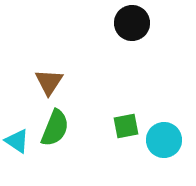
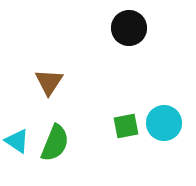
black circle: moved 3 px left, 5 px down
green semicircle: moved 15 px down
cyan circle: moved 17 px up
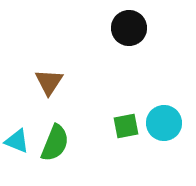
cyan triangle: rotated 12 degrees counterclockwise
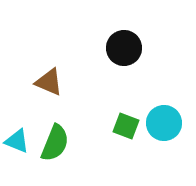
black circle: moved 5 px left, 20 px down
brown triangle: rotated 40 degrees counterclockwise
green square: rotated 32 degrees clockwise
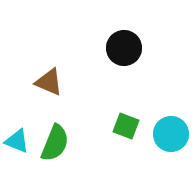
cyan circle: moved 7 px right, 11 px down
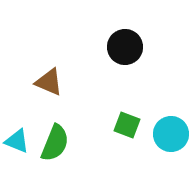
black circle: moved 1 px right, 1 px up
green square: moved 1 px right, 1 px up
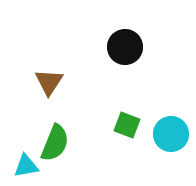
brown triangle: rotated 40 degrees clockwise
cyan triangle: moved 9 px right, 25 px down; rotated 32 degrees counterclockwise
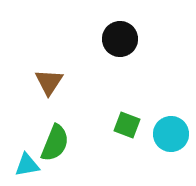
black circle: moved 5 px left, 8 px up
cyan triangle: moved 1 px right, 1 px up
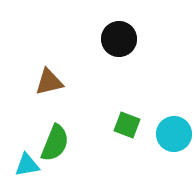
black circle: moved 1 px left
brown triangle: rotated 44 degrees clockwise
cyan circle: moved 3 px right
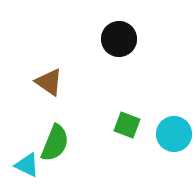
brown triangle: rotated 48 degrees clockwise
cyan triangle: rotated 36 degrees clockwise
